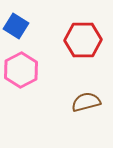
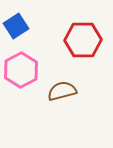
blue square: rotated 25 degrees clockwise
brown semicircle: moved 24 px left, 11 px up
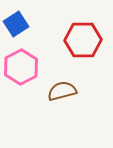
blue square: moved 2 px up
pink hexagon: moved 3 px up
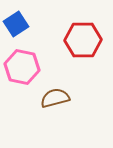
pink hexagon: moved 1 px right; rotated 20 degrees counterclockwise
brown semicircle: moved 7 px left, 7 px down
